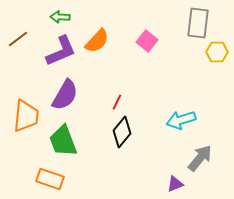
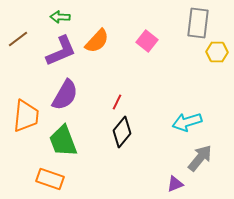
cyan arrow: moved 6 px right, 2 px down
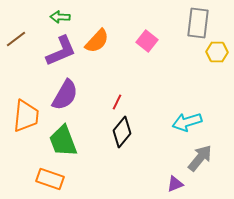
brown line: moved 2 px left
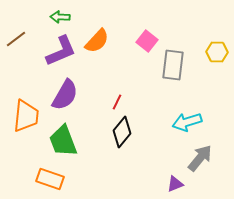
gray rectangle: moved 25 px left, 42 px down
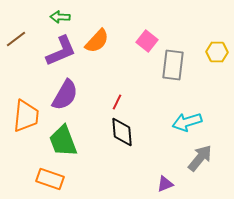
black diamond: rotated 44 degrees counterclockwise
purple triangle: moved 10 px left
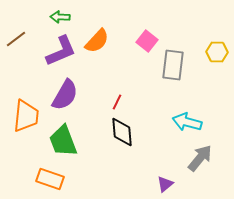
cyan arrow: rotated 32 degrees clockwise
purple triangle: rotated 18 degrees counterclockwise
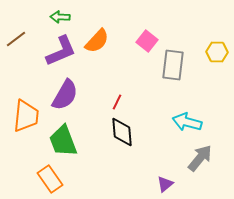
orange rectangle: rotated 36 degrees clockwise
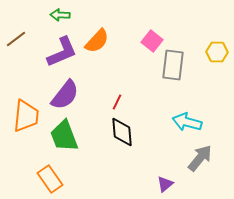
green arrow: moved 2 px up
pink square: moved 5 px right
purple L-shape: moved 1 px right, 1 px down
purple semicircle: rotated 8 degrees clockwise
green trapezoid: moved 1 px right, 5 px up
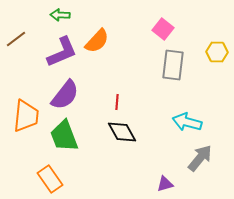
pink square: moved 11 px right, 12 px up
red line: rotated 21 degrees counterclockwise
black diamond: rotated 24 degrees counterclockwise
purple triangle: rotated 24 degrees clockwise
